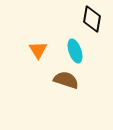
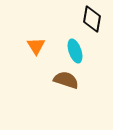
orange triangle: moved 2 px left, 4 px up
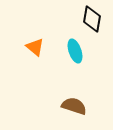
orange triangle: moved 1 px left, 1 px down; rotated 18 degrees counterclockwise
brown semicircle: moved 8 px right, 26 px down
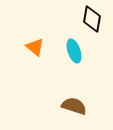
cyan ellipse: moved 1 px left
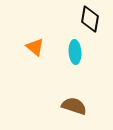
black diamond: moved 2 px left
cyan ellipse: moved 1 px right, 1 px down; rotated 15 degrees clockwise
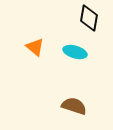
black diamond: moved 1 px left, 1 px up
cyan ellipse: rotated 70 degrees counterclockwise
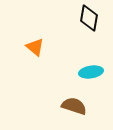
cyan ellipse: moved 16 px right, 20 px down; rotated 25 degrees counterclockwise
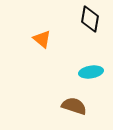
black diamond: moved 1 px right, 1 px down
orange triangle: moved 7 px right, 8 px up
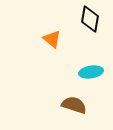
orange triangle: moved 10 px right
brown semicircle: moved 1 px up
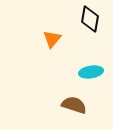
orange triangle: rotated 30 degrees clockwise
